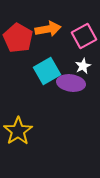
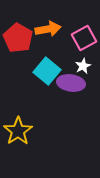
pink square: moved 2 px down
cyan square: rotated 20 degrees counterclockwise
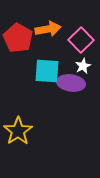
pink square: moved 3 px left, 2 px down; rotated 15 degrees counterclockwise
cyan square: rotated 36 degrees counterclockwise
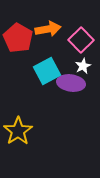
cyan square: rotated 32 degrees counterclockwise
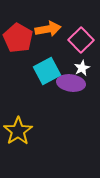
white star: moved 1 px left, 2 px down
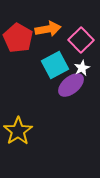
cyan square: moved 8 px right, 6 px up
purple ellipse: moved 2 px down; rotated 48 degrees counterclockwise
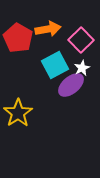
yellow star: moved 18 px up
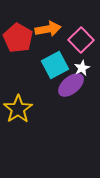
yellow star: moved 4 px up
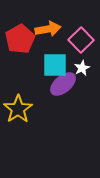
red pentagon: moved 2 px right, 1 px down; rotated 12 degrees clockwise
cyan square: rotated 28 degrees clockwise
purple ellipse: moved 8 px left, 1 px up
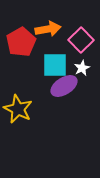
red pentagon: moved 1 px right, 3 px down
purple ellipse: moved 1 px right, 2 px down; rotated 8 degrees clockwise
yellow star: rotated 12 degrees counterclockwise
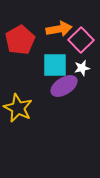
orange arrow: moved 11 px right
red pentagon: moved 1 px left, 2 px up
white star: rotated 14 degrees clockwise
yellow star: moved 1 px up
